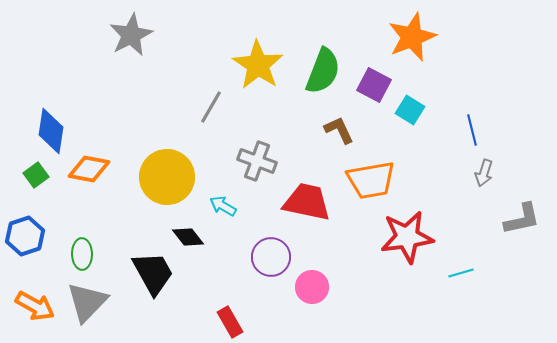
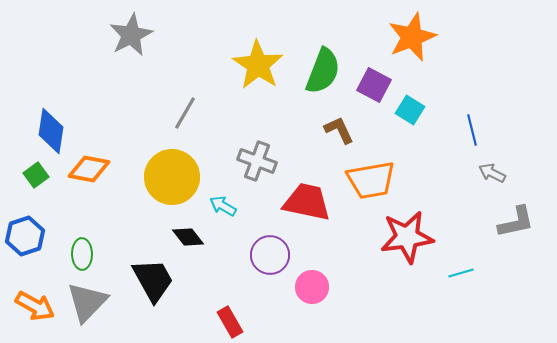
gray line: moved 26 px left, 6 px down
gray arrow: moved 8 px right; rotated 100 degrees clockwise
yellow circle: moved 5 px right
gray L-shape: moved 6 px left, 3 px down
purple circle: moved 1 px left, 2 px up
black trapezoid: moved 7 px down
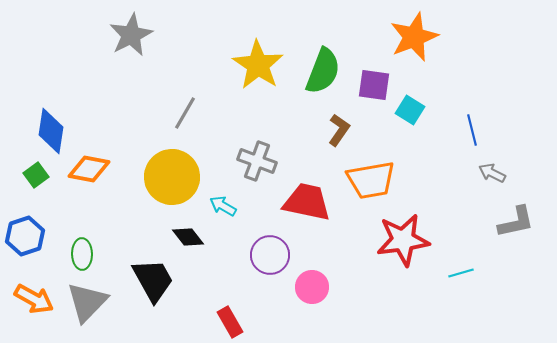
orange star: moved 2 px right
purple square: rotated 20 degrees counterclockwise
brown L-shape: rotated 60 degrees clockwise
red star: moved 4 px left, 3 px down
orange arrow: moved 1 px left, 7 px up
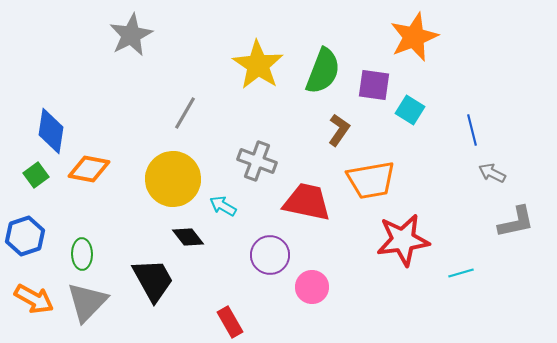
yellow circle: moved 1 px right, 2 px down
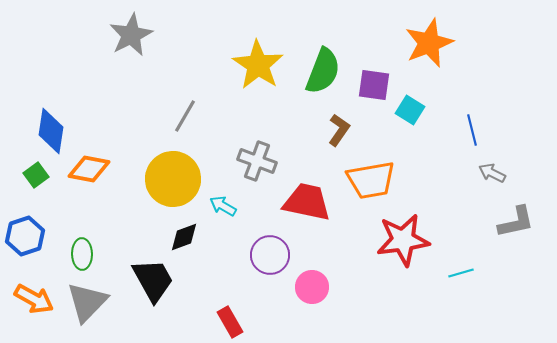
orange star: moved 15 px right, 6 px down
gray line: moved 3 px down
black diamond: moved 4 px left; rotated 72 degrees counterclockwise
